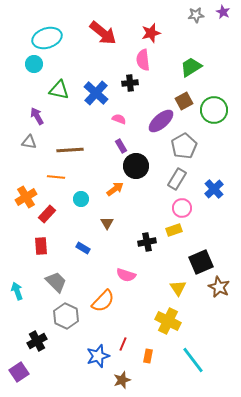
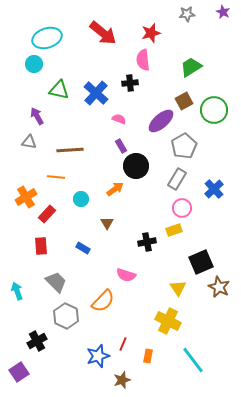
gray star at (196, 15): moved 9 px left, 1 px up
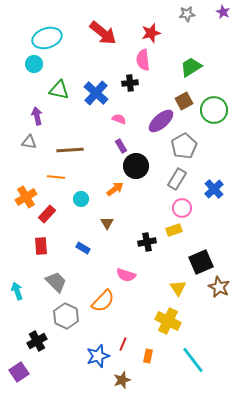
purple arrow at (37, 116): rotated 18 degrees clockwise
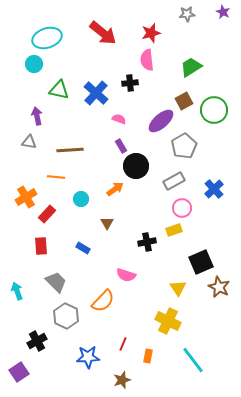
pink semicircle at (143, 60): moved 4 px right
gray rectangle at (177, 179): moved 3 px left, 2 px down; rotated 30 degrees clockwise
blue star at (98, 356): moved 10 px left, 1 px down; rotated 15 degrees clockwise
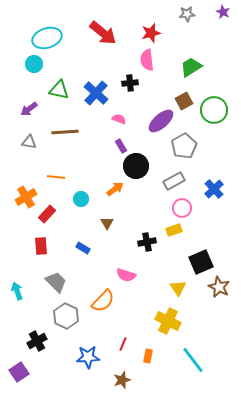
purple arrow at (37, 116): moved 8 px left, 7 px up; rotated 114 degrees counterclockwise
brown line at (70, 150): moved 5 px left, 18 px up
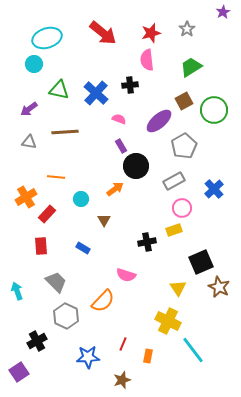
purple star at (223, 12): rotated 16 degrees clockwise
gray star at (187, 14): moved 15 px down; rotated 28 degrees counterclockwise
black cross at (130, 83): moved 2 px down
purple ellipse at (161, 121): moved 2 px left
brown triangle at (107, 223): moved 3 px left, 3 px up
cyan line at (193, 360): moved 10 px up
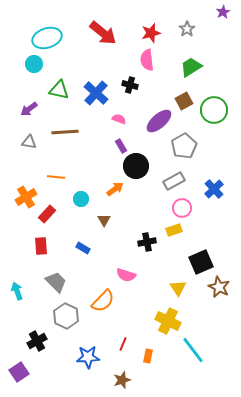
black cross at (130, 85): rotated 21 degrees clockwise
